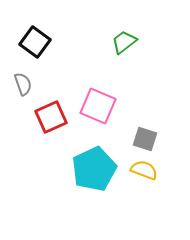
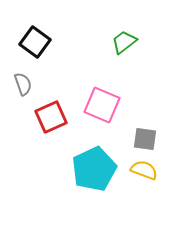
pink square: moved 4 px right, 1 px up
gray square: rotated 10 degrees counterclockwise
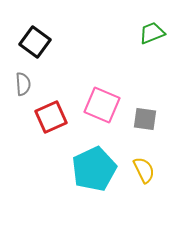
green trapezoid: moved 28 px right, 9 px up; rotated 16 degrees clockwise
gray semicircle: rotated 15 degrees clockwise
gray square: moved 20 px up
yellow semicircle: rotated 44 degrees clockwise
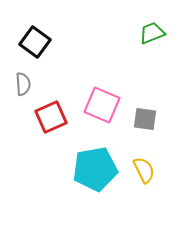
cyan pentagon: moved 1 px right; rotated 15 degrees clockwise
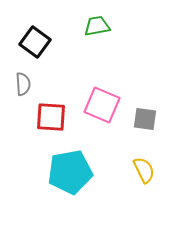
green trapezoid: moved 55 px left, 7 px up; rotated 12 degrees clockwise
red square: rotated 28 degrees clockwise
cyan pentagon: moved 25 px left, 3 px down
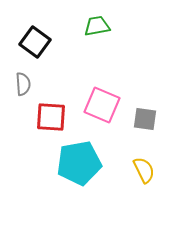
cyan pentagon: moved 9 px right, 9 px up
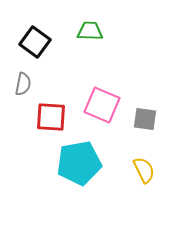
green trapezoid: moved 7 px left, 5 px down; rotated 12 degrees clockwise
gray semicircle: rotated 15 degrees clockwise
